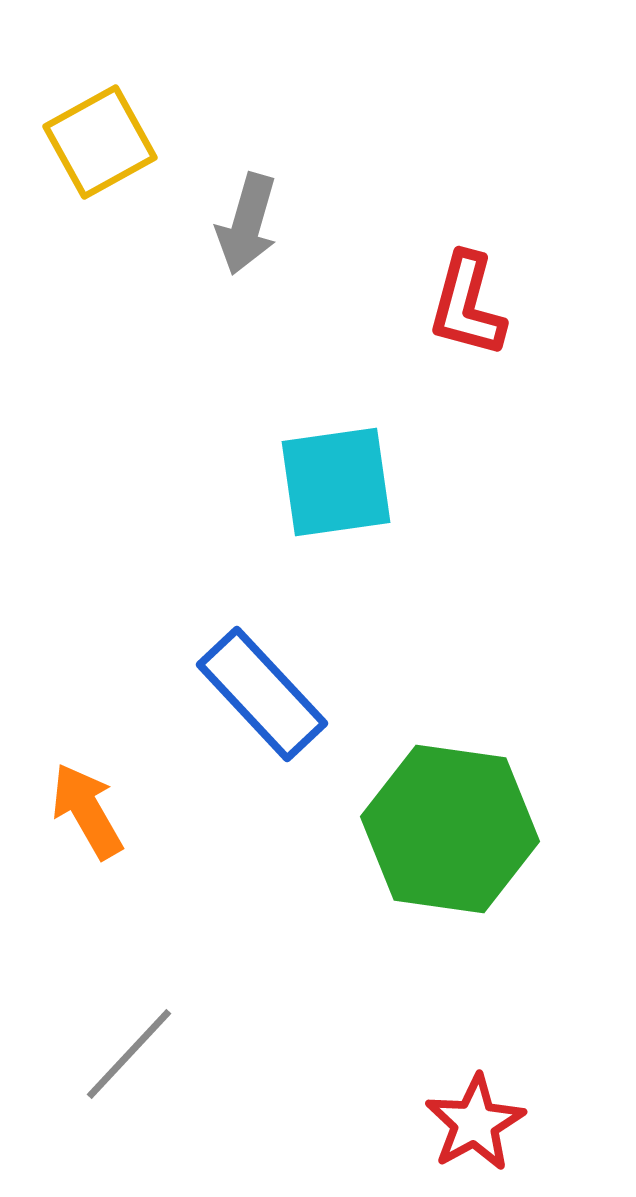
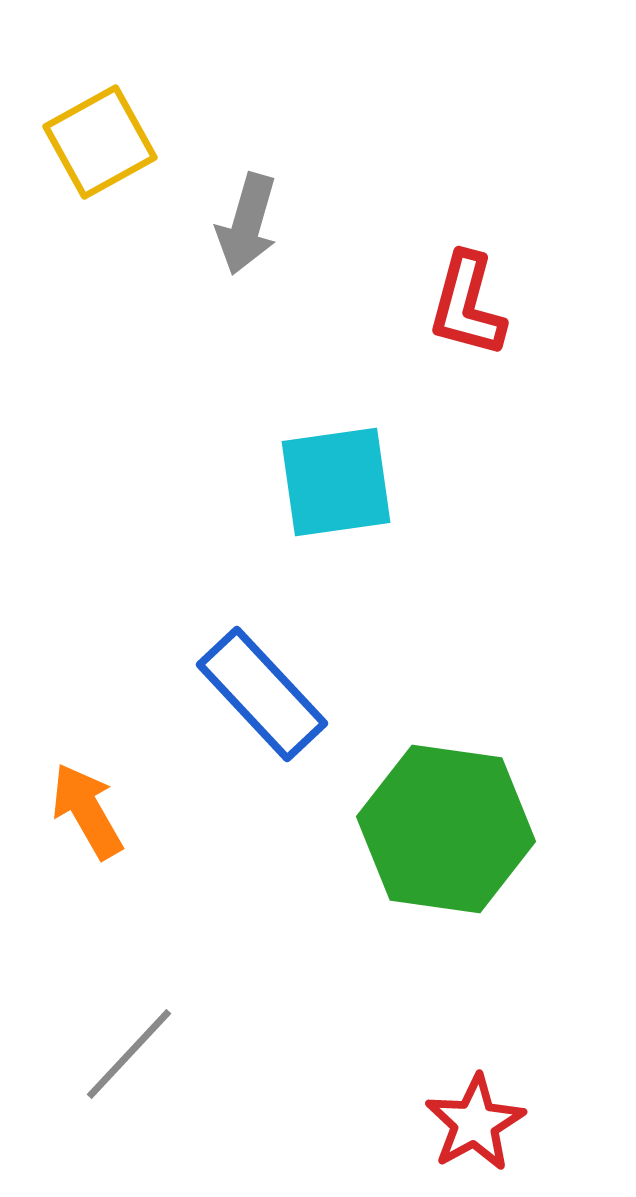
green hexagon: moved 4 px left
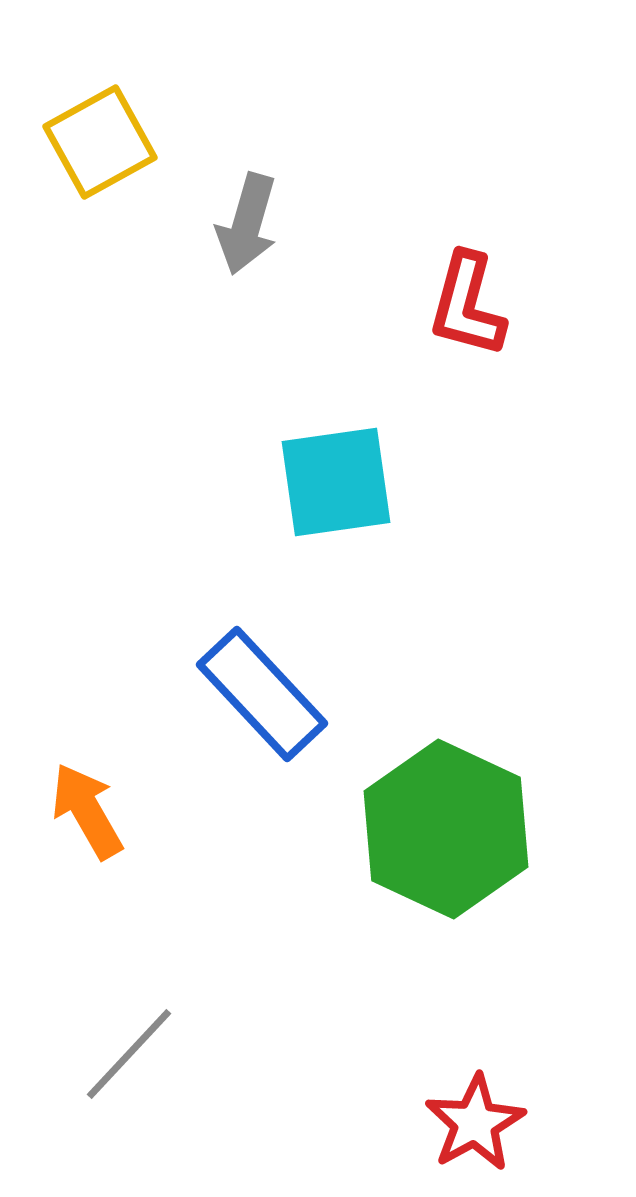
green hexagon: rotated 17 degrees clockwise
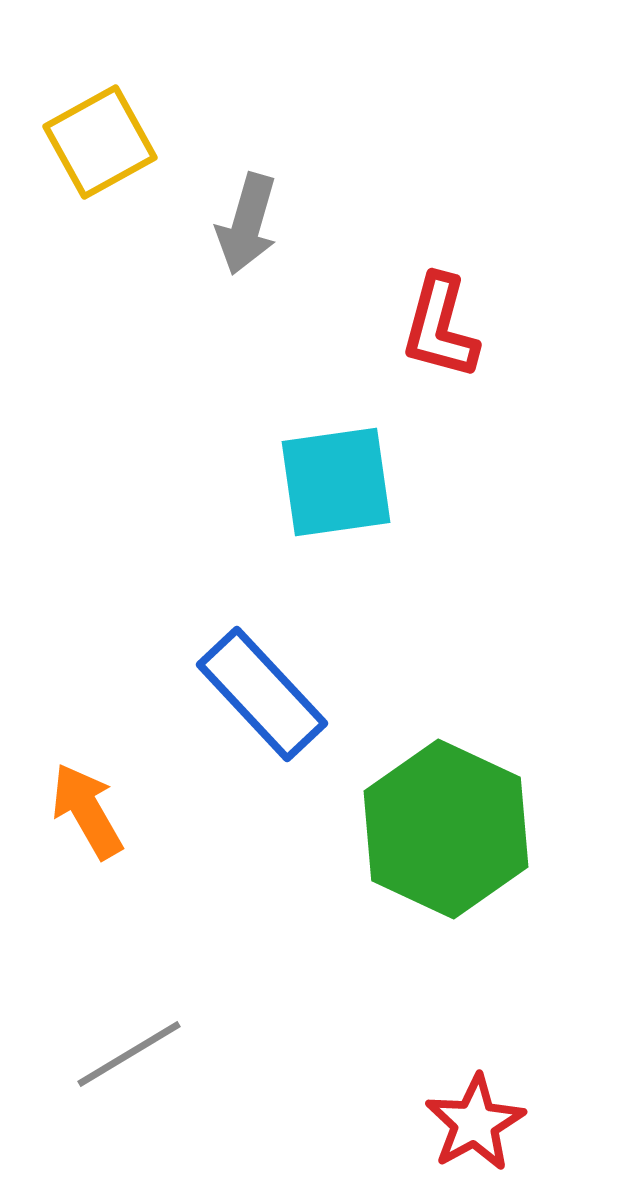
red L-shape: moved 27 px left, 22 px down
gray line: rotated 16 degrees clockwise
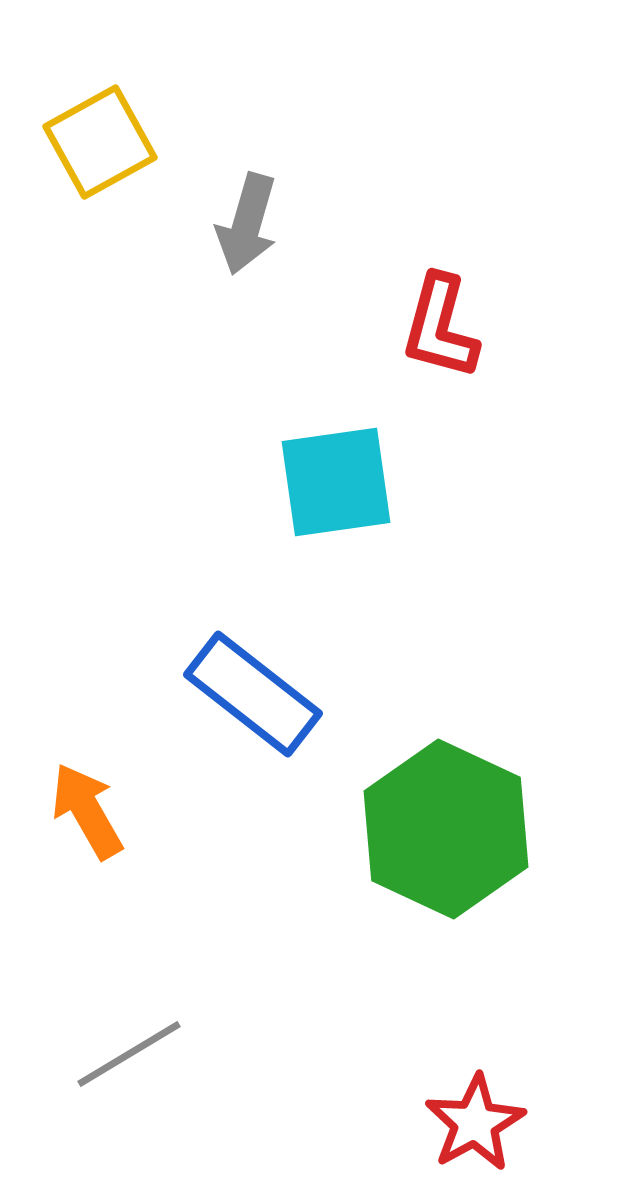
blue rectangle: moved 9 px left; rotated 9 degrees counterclockwise
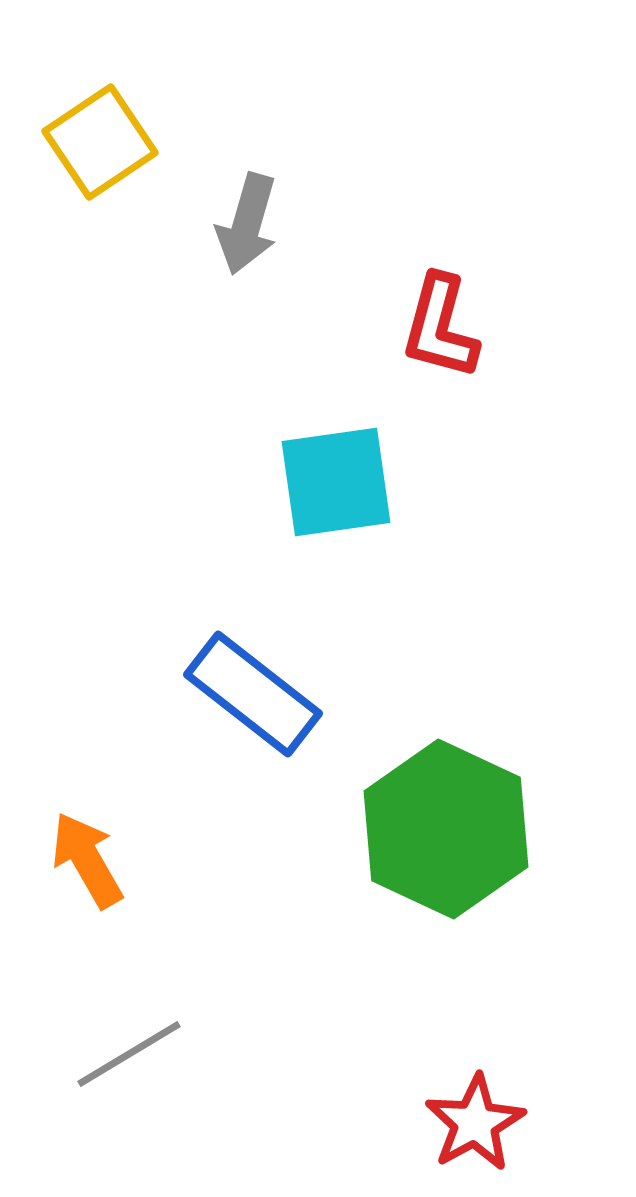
yellow square: rotated 5 degrees counterclockwise
orange arrow: moved 49 px down
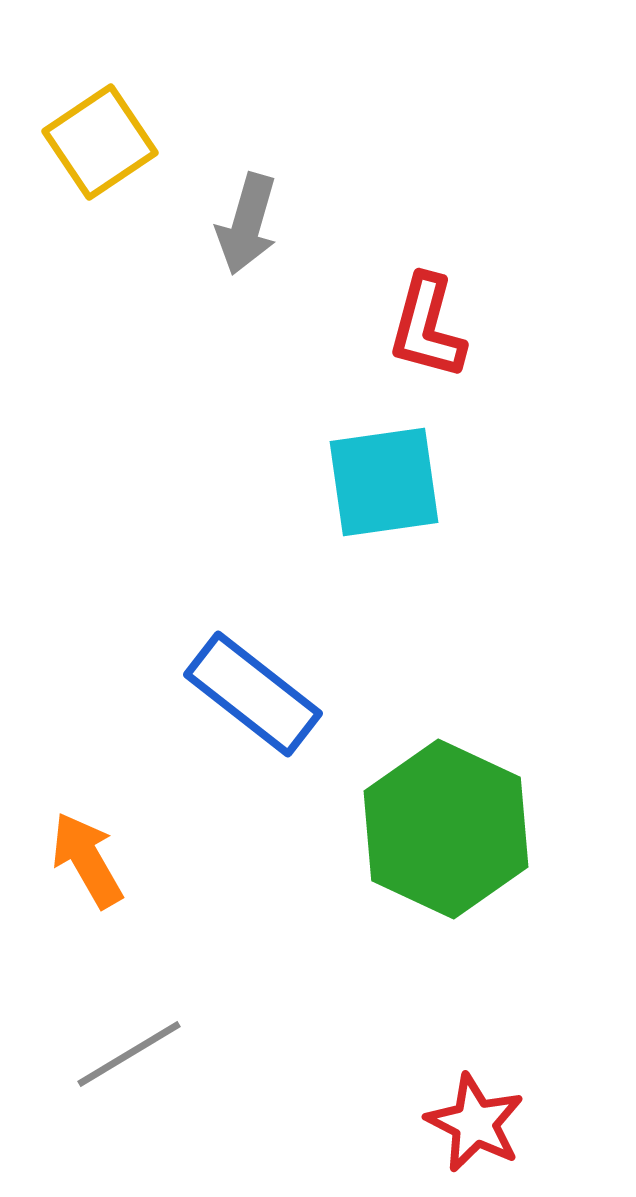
red L-shape: moved 13 px left
cyan square: moved 48 px right
red star: rotated 16 degrees counterclockwise
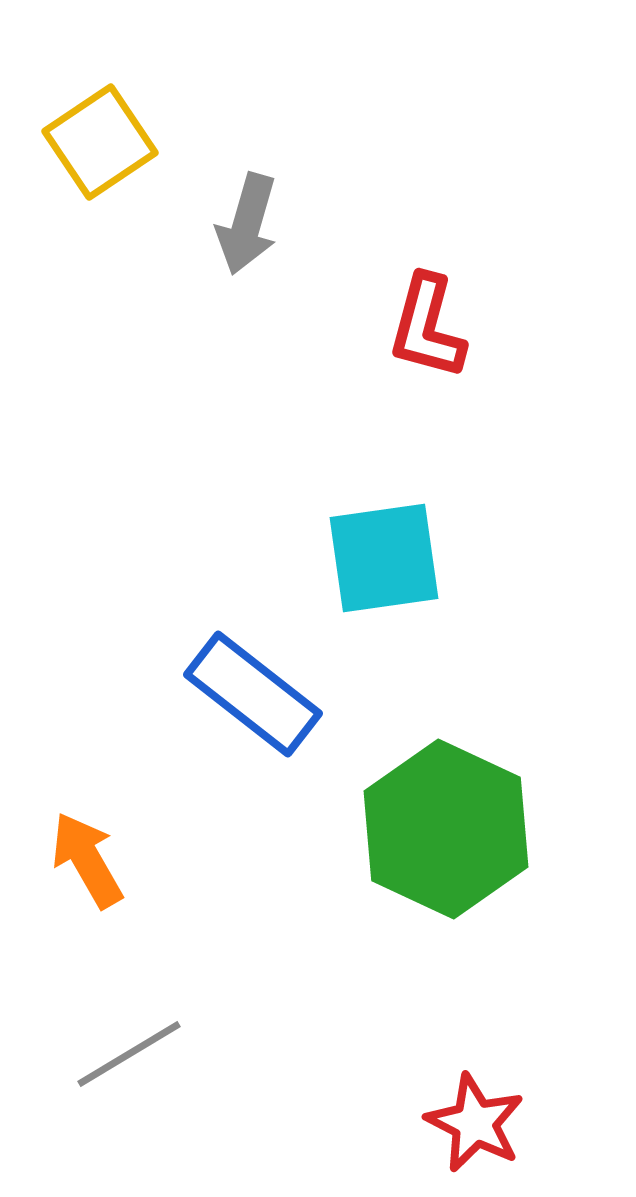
cyan square: moved 76 px down
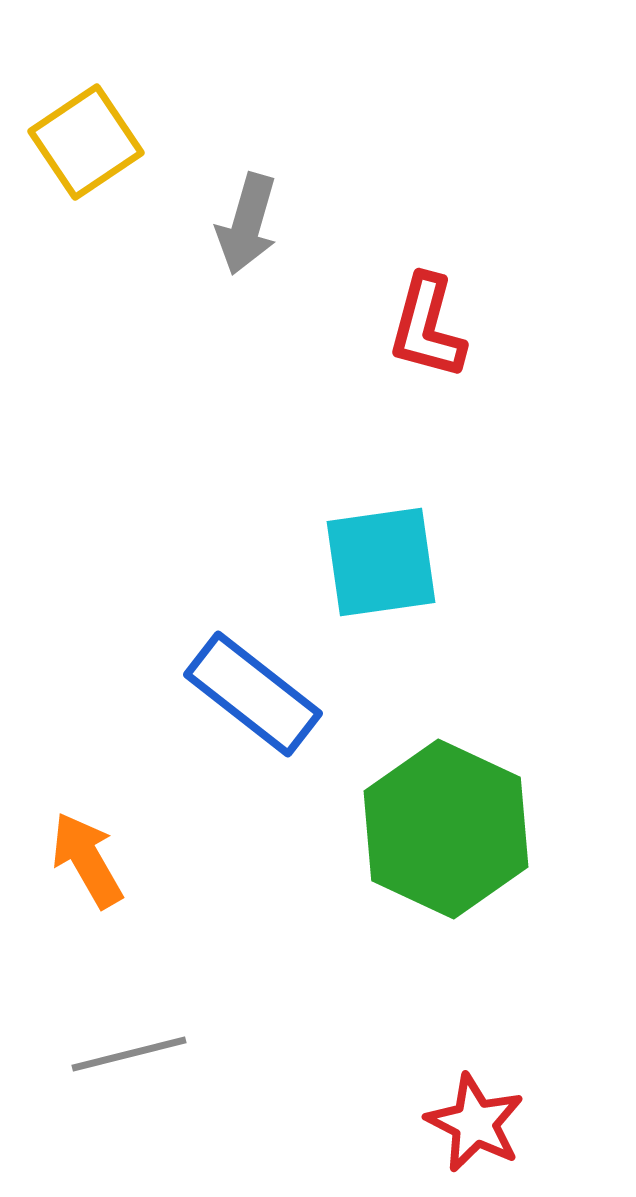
yellow square: moved 14 px left
cyan square: moved 3 px left, 4 px down
gray line: rotated 17 degrees clockwise
